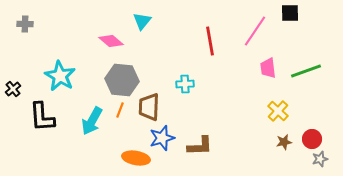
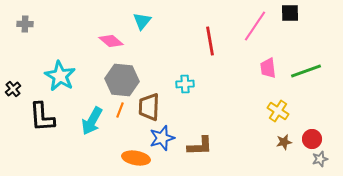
pink line: moved 5 px up
yellow cross: rotated 10 degrees counterclockwise
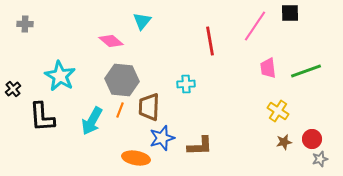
cyan cross: moved 1 px right
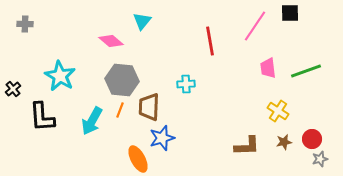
brown L-shape: moved 47 px right
orange ellipse: moved 2 px right, 1 px down; rotated 52 degrees clockwise
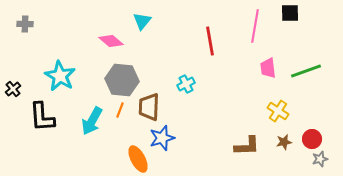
pink line: rotated 24 degrees counterclockwise
cyan cross: rotated 24 degrees counterclockwise
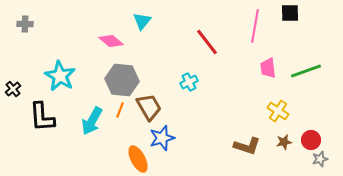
red line: moved 3 px left, 1 px down; rotated 28 degrees counterclockwise
cyan cross: moved 3 px right, 2 px up
brown trapezoid: rotated 148 degrees clockwise
red circle: moved 1 px left, 1 px down
brown L-shape: rotated 20 degrees clockwise
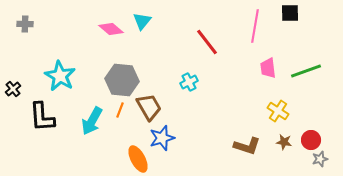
pink diamond: moved 12 px up
brown star: rotated 21 degrees clockwise
